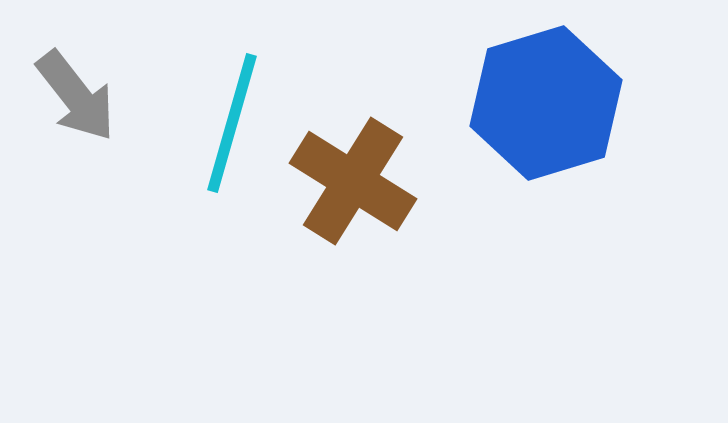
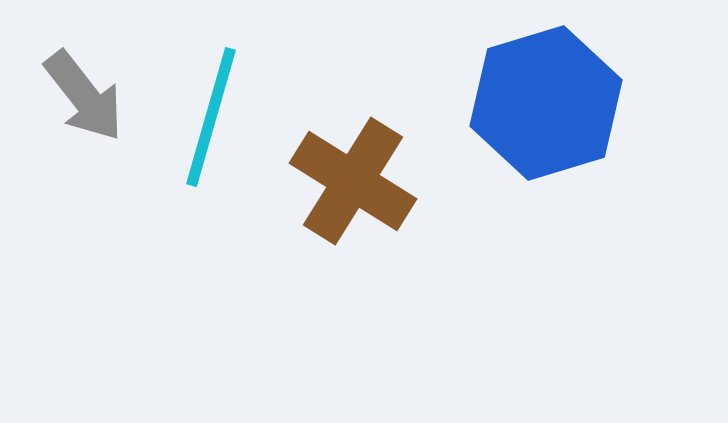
gray arrow: moved 8 px right
cyan line: moved 21 px left, 6 px up
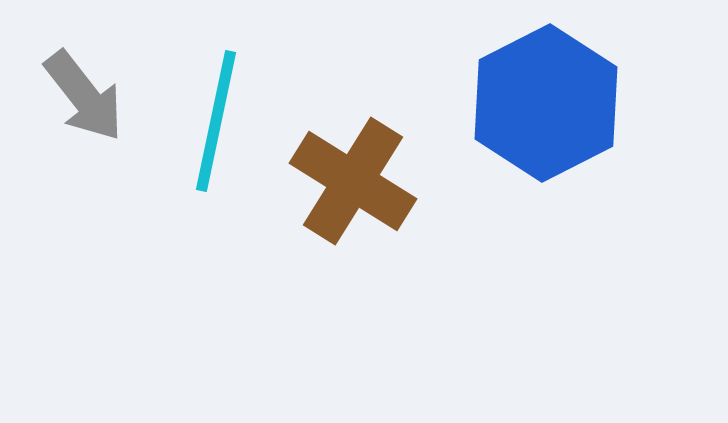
blue hexagon: rotated 10 degrees counterclockwise
cyan line: moved 5 px right, 4 px down; rotated 4 degrees counterclockwise
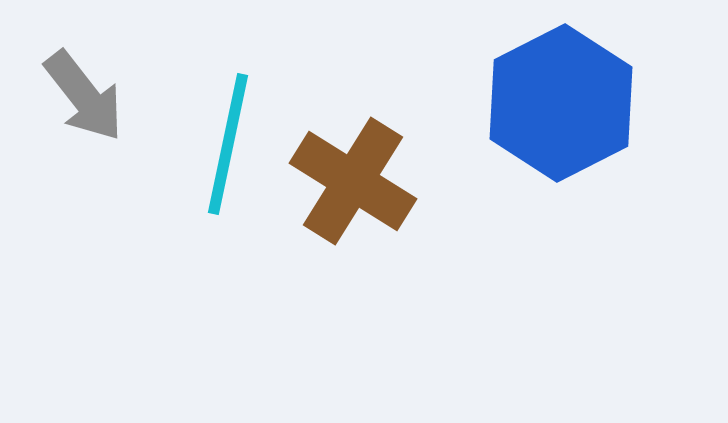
blue hexagon: moved 15 px right
cyan line: moved 12 px right, 23 px down
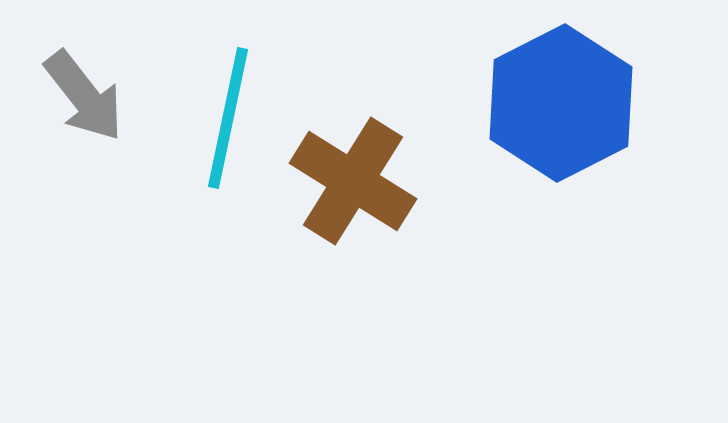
cyan line: moved 26 px up
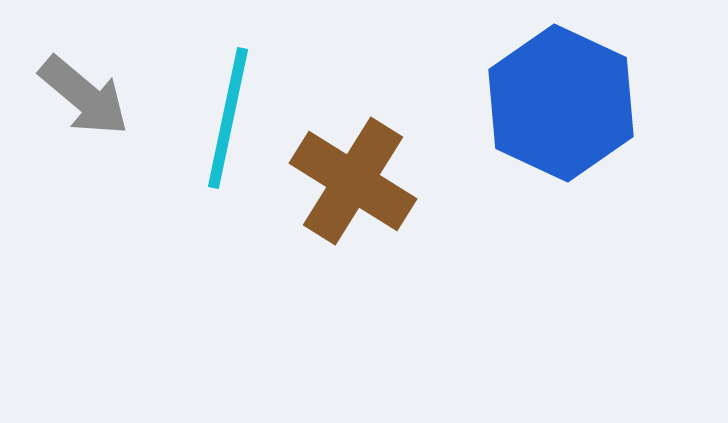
gray arrow: rotated 12 degrees counterclockwise
blue hexagon: rotated 8 degrees counterclockwise
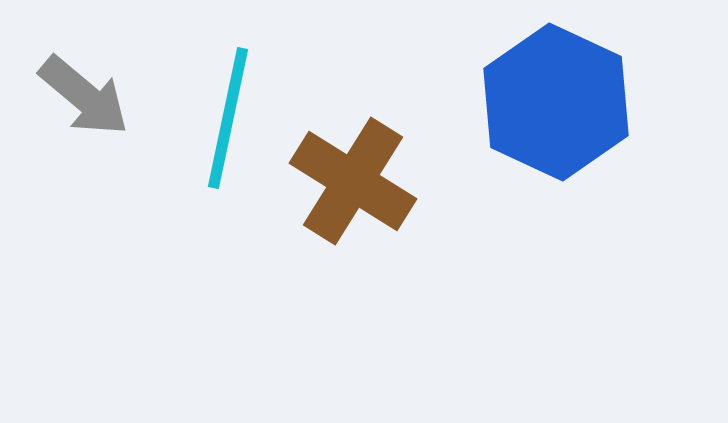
blue hexagon: moved 5 px left, 1 px up
